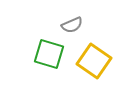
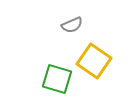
green square: moved 8 px right, 25 px down
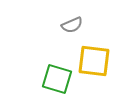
yellow square: rotated 28 degrees counterclockwise
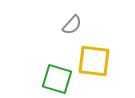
gray semicircle: rotated 25 degrees counterclockwise
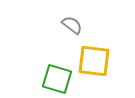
gray semicircle: rotated 95 degrees counterclockwise
